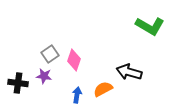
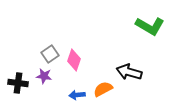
blue arrow: rotated 105 degrees counterclockwise
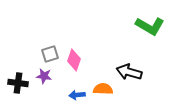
gray square: rotated 18 degrees clockwise
orange semicircle: rotated 30 degrees clockwise
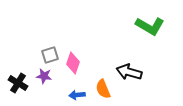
gray square: moved 1 px down
pink diamond: moved 1 px left, 3 px down
black cross: rotated 24 degrees clockwise
orange semicircle: rotated 114 degrees counterclockwise
